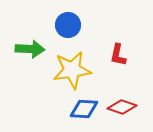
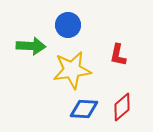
green arrow: moved 1 px right, 3 px up
red diamond: rotated 60 degrees counterclockwise
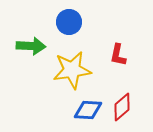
blue circle: moved 1 px right, 3 px up
blue diamond: moved 4 px right, 1 px down
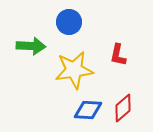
yellow star: moved 2 px right
red diamond: moved 1 px right, 1 px down
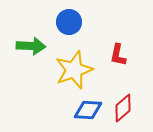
yellow star: rotated 12 degrees counterclockwise
